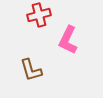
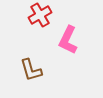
red cross: moved 1 px right; rotated 15 degrees counterclockwise
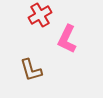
pink L-shape: moved 1 px left, 1 px up
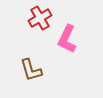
red cross: moved 3 px down
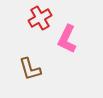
brown L-shape: moved 1 px left, 1 px up
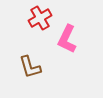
brown L-shape: moved 2 px up
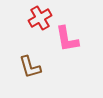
pink L-shape: rotated 36 degrees counterclockwise
